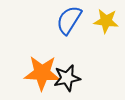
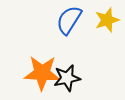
yellow star: moved 1 px right, 1 px up; rotated 25 degrees counterclockwise
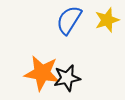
orange star: rotated 6 degrees clockwise
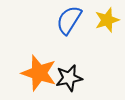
orange star: moved 3 px left; rotated 9 degrees clockwise
black star: moved 2 px right
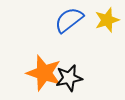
blue semicircle: rotated 20 degrees clockwise
orange star: moved 5 px right
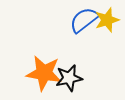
blue semicircle: moved 15 px right
orange star: rotated 9 degrees counterclockwise
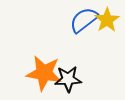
yellow star: rotated 15 degrees counterclockwise
black star: moved 1 px left, 1 px down; rotated 8 degrees clockwise
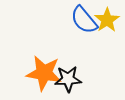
blue semicircle: rotated 92 degrees counterclockwise
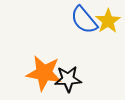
yellow star: moved 1 px right, 1 px down
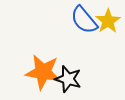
orange star: moved 1 px left, 1 px up
black star: rotated 20 degrees clockwise
